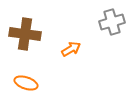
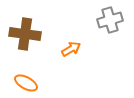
gray cross: moved 2 px left, 2 px up
orange ellipse: rotated 10 degrees clockwise
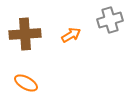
brown cross: rotated 12 degrees counterclockwise
orange arrow: moved 14 px up
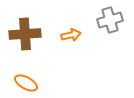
orange arrow: rotated 18 degrees clockwise
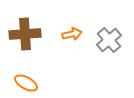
gray cross: moved 1 px left, 20 px down; rotated 25 degrees counterclockwise
orange arrow: moved 1 px right, 1 px up
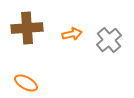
brown cross: moved 2 px right, 6 px up
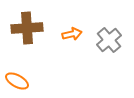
orange ellipse: moved 9 px left, 2 px up
